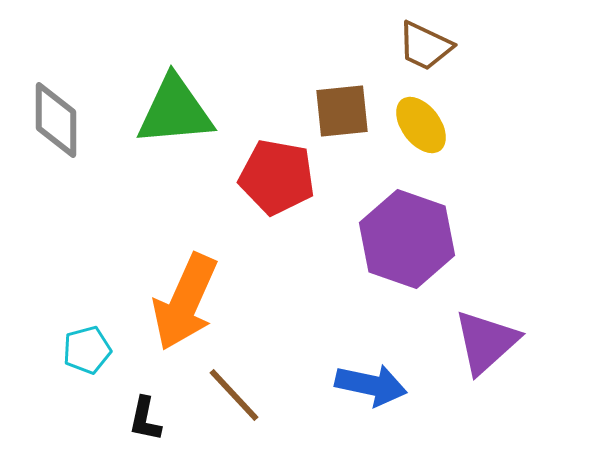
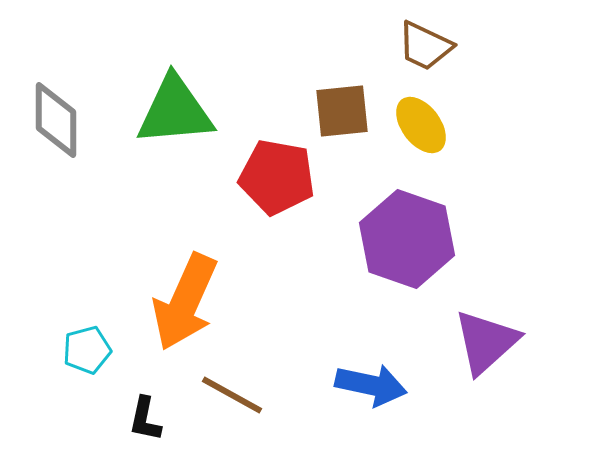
brown line: moved 2 px left; rotated 18 degrees counterclockwise
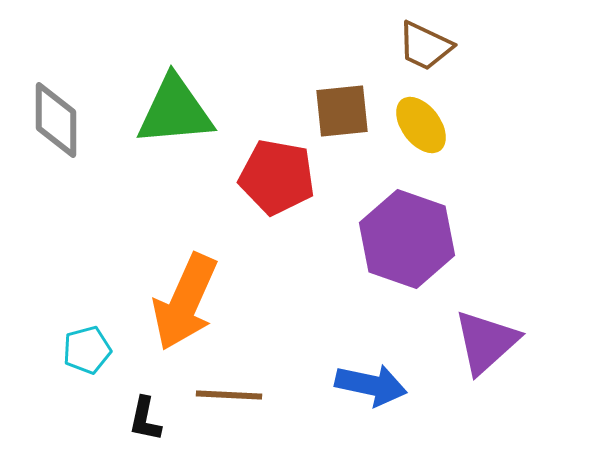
brown line: moved 3 px left; rotated 26 degrees counterclockwise
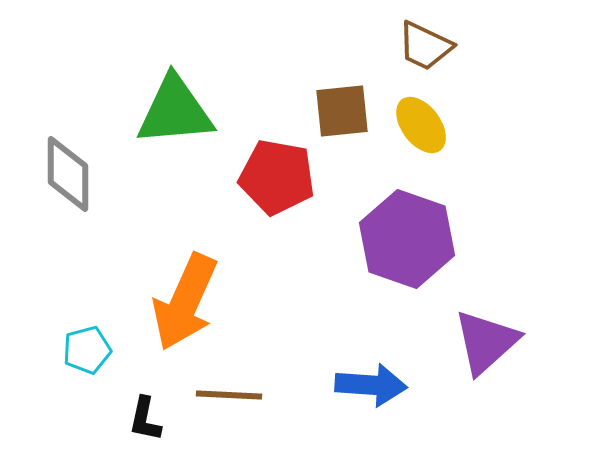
gray diamond: moved 12 px right, 54 px down
blue arrow: rotated 8 degrees counterclockwise
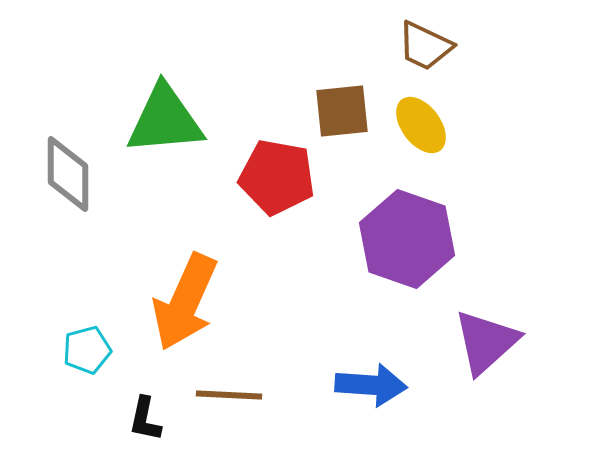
green triangle: moved 10 px left, 9 px down
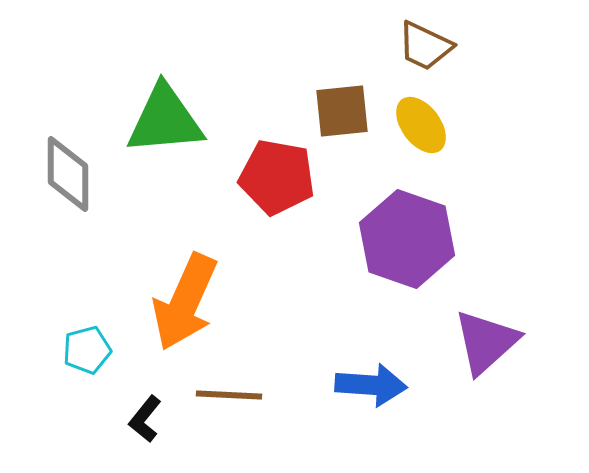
black L-shape: rotated 27 degrees clockwise
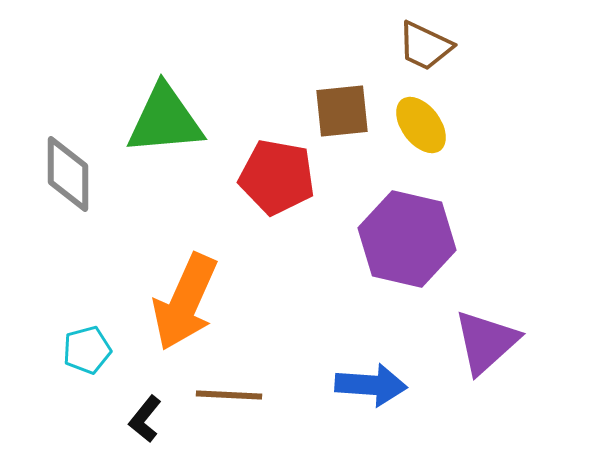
purple hexagon: rotated 6 degrees counterclockwise
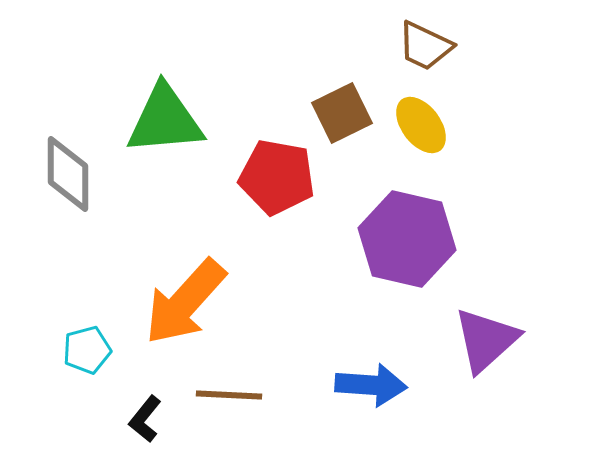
brown square: moved 2 px down; rotated 20 degrees counterclockwise
orange arrow: rotated 18 degrees clockwise
purple triangle: moved 2 px up
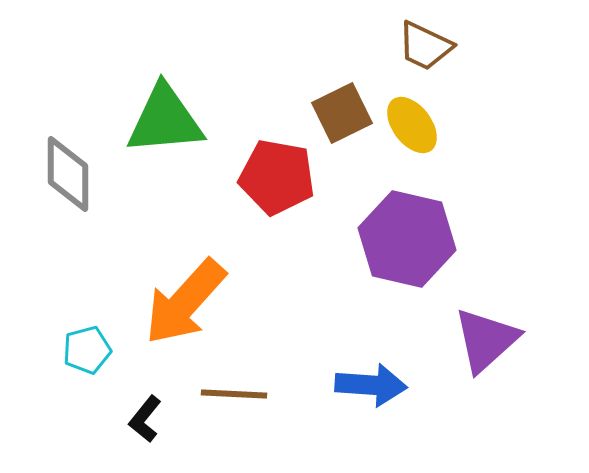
yellow ellipse: moved 9 px left
brown line: moved 5 px right, 1 px up
